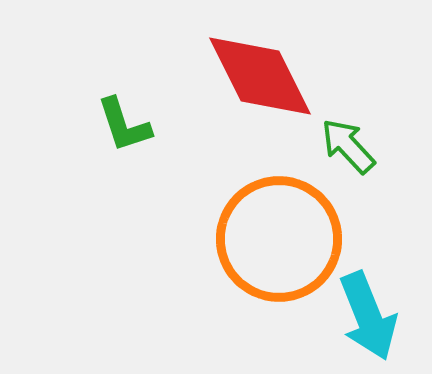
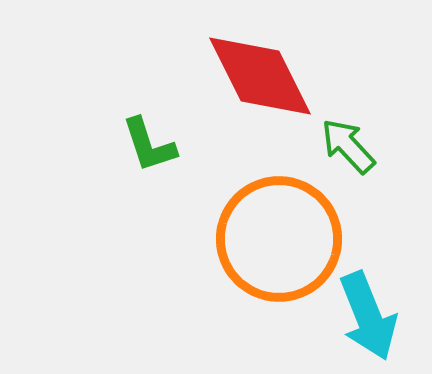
green L-shape: moved 25 px right, 20 px down
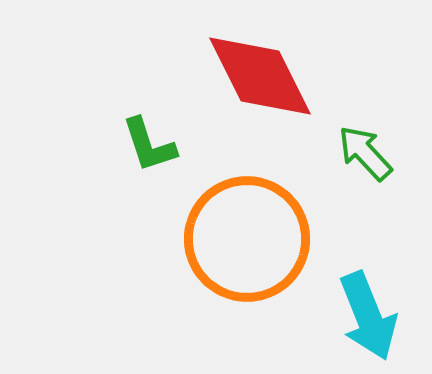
green arrow: moved 17 px right, 7 px down
orange circle: moved 32 px left
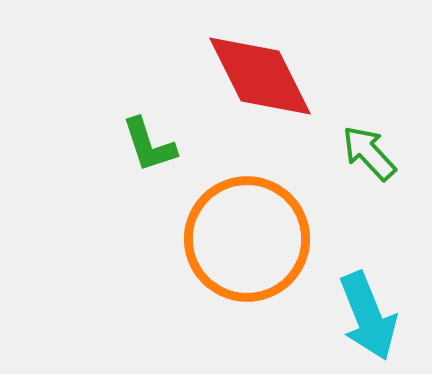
green arrow: moved 4 px right
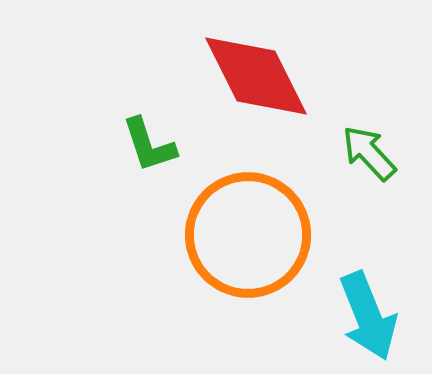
red diamond: moved 4 px left
orange circle: moved 1 px right, 4 px up
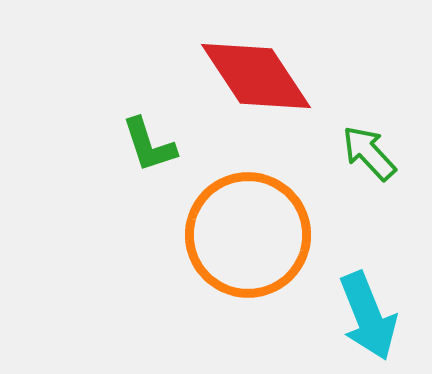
red diamond: rotated 7 degrees counterclockwise
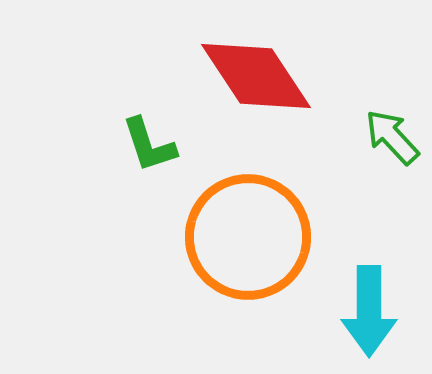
green arrow: moved 23 px right, 16 px up
orange circle: moved 2 px down
cyan arrow: moved 1 px right, 5 px up; rotated 22 degrees clockwise
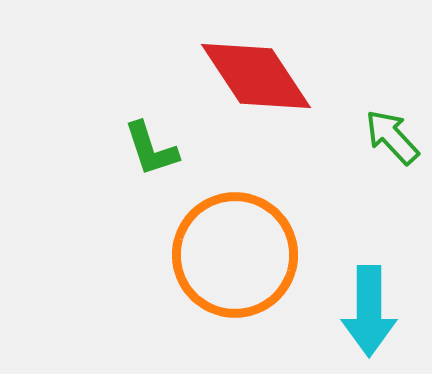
green L-shape: moved 2 px right, 4 px down
orange circle: moved 13 px left, 18 px down
